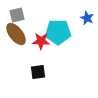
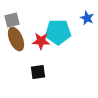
gray square: moved 5 px left, 5 px down
brown ellipse: moved 5 px down; rotated 15 degrees clockwise
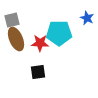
cyan pentagon: moved 1 px right, 1 px down
red star: moved 1 px left, 2 px down
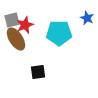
brown ellipse: rotated 10 degrees counterclockwise
red star: moved 15 px left, 18 px up; rotated 24 degrees counterclockwise
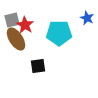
red star: rotated 18 degrees counterclockwise
black square: moved 6 px up
